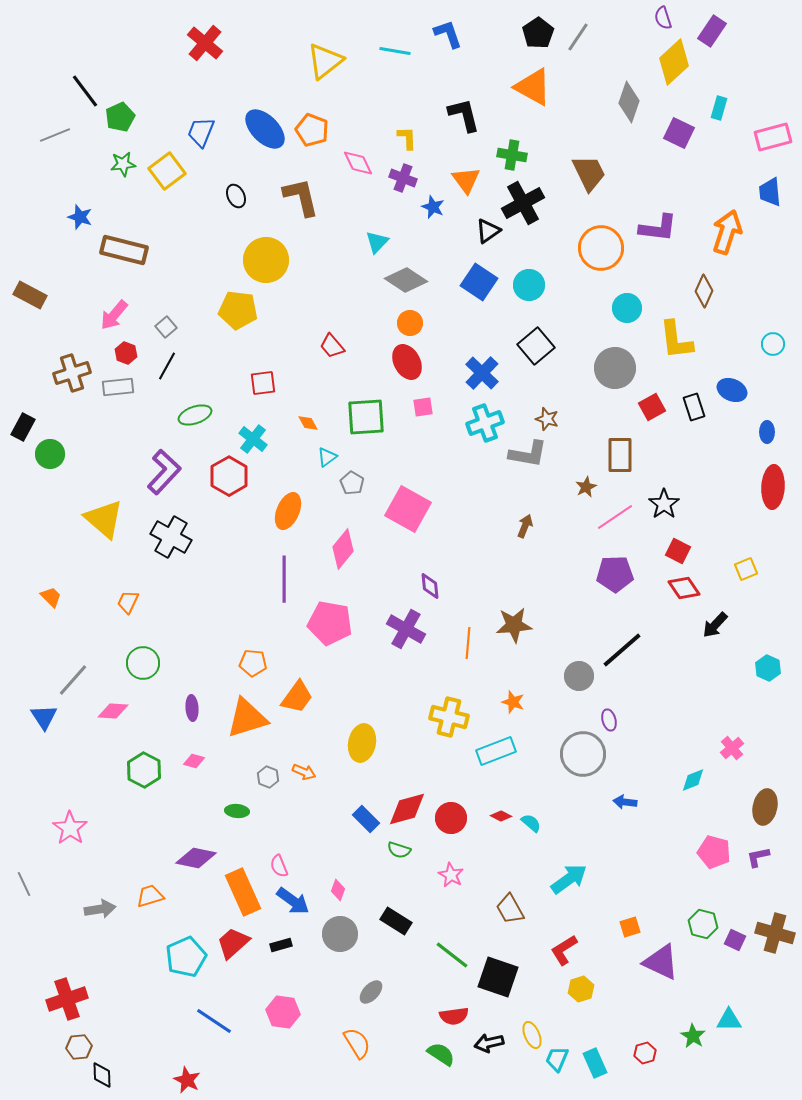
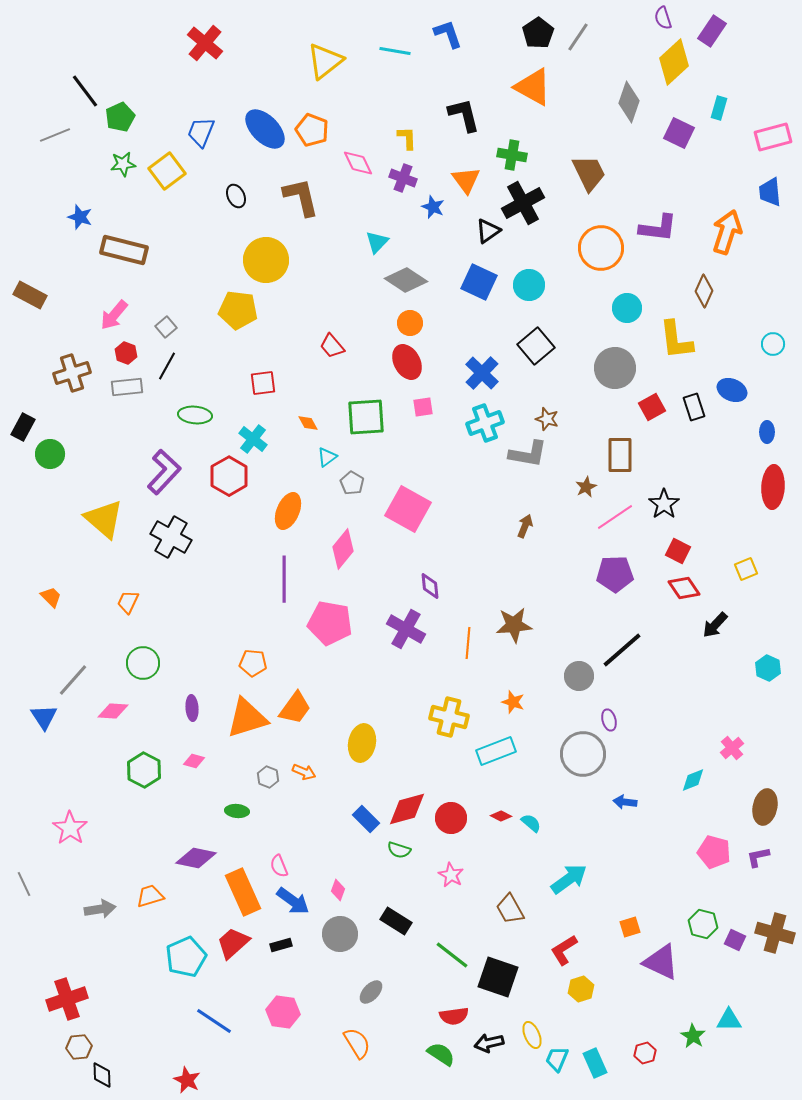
blue square at (479, 282): rotated 9 degrees counterclockwise
gray rectangle at (118, 387): moved 9 px right
green ellipse at (195, 415): rotated 24 degrees clockwise
orange trapezoid at (297, 697): moved 2 px left, 11 px down
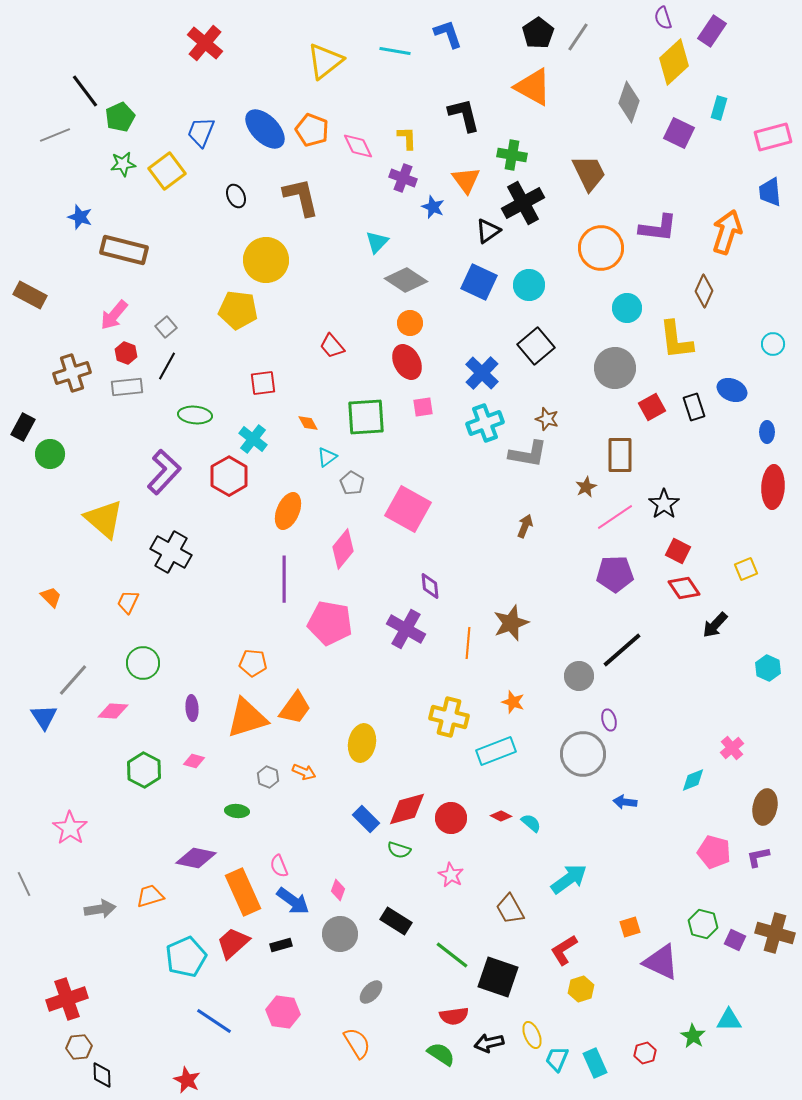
pink diamond at (358, 163): moved 17 px up
black cross at (171, 537): moved 15 px down
brown star at (514, 625): moved 3 px left, 2 px up; rotated 15 degrees counterclockwise
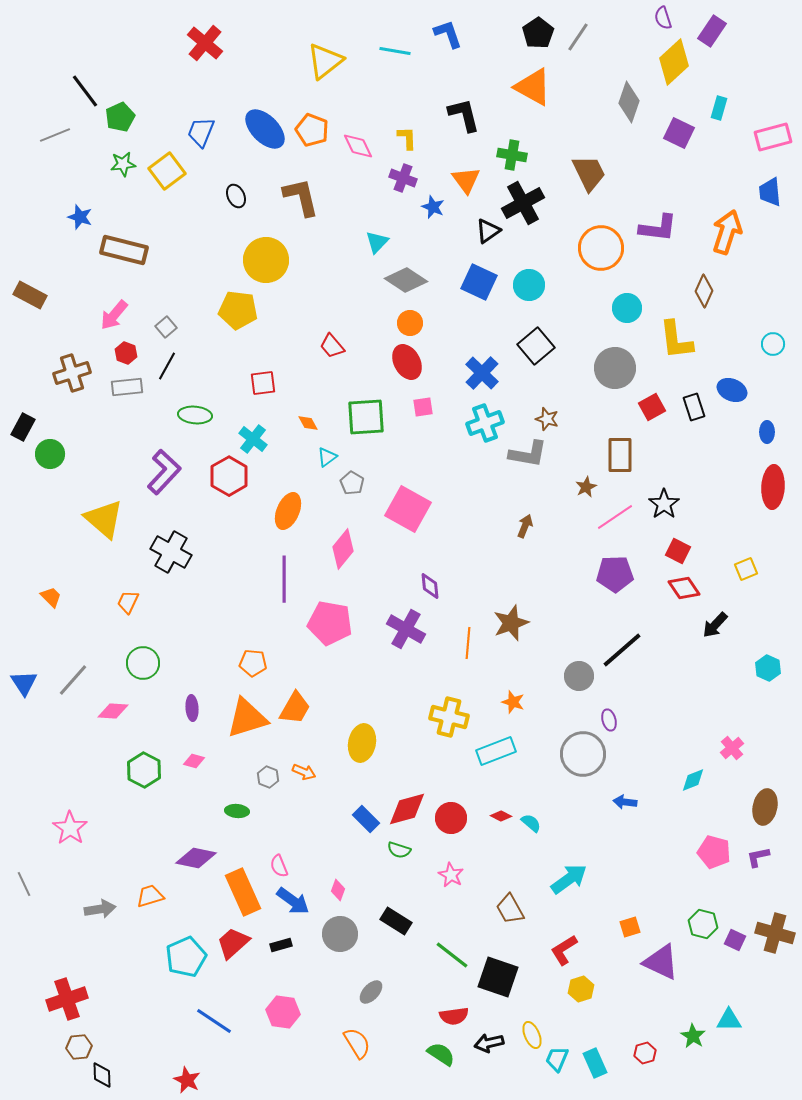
orange trapezoid at (295, 708): rotated 6 degrees counterclockwise
blue triangle at (44, 717): moved 20 px left, 34 px up
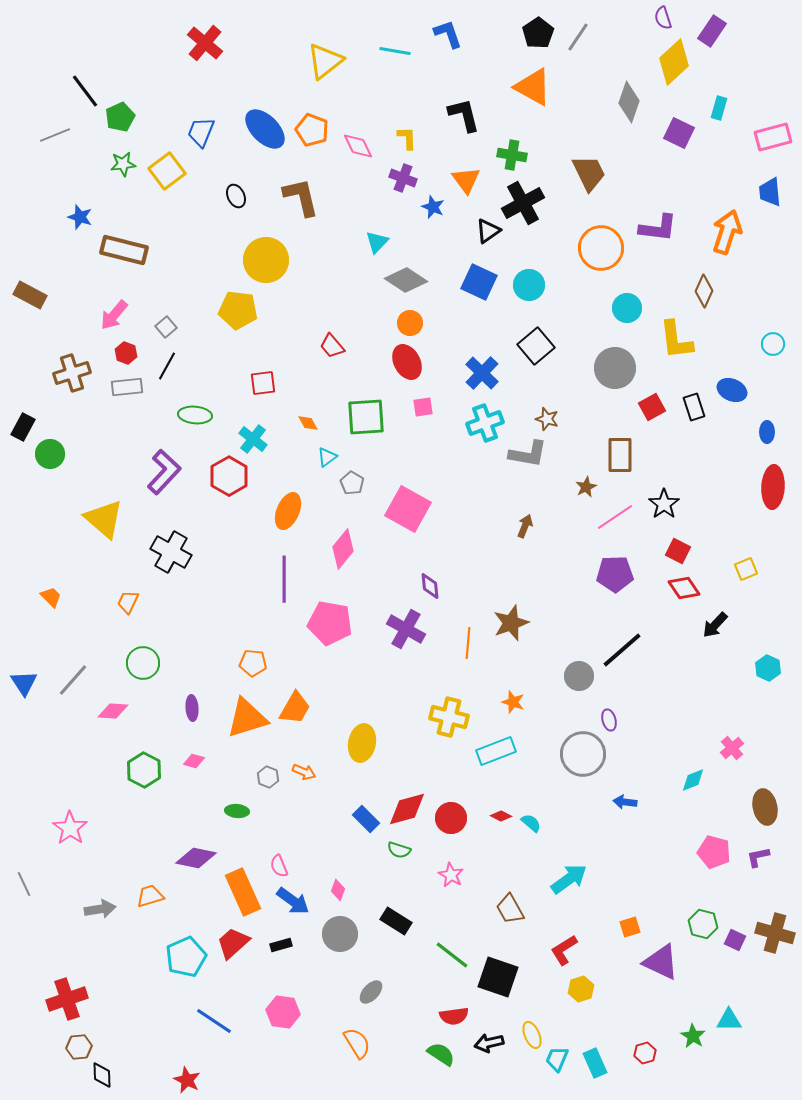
brown ellipse at (765, 807): rotated 24 degrees counterclockwise
